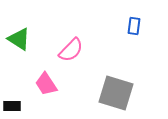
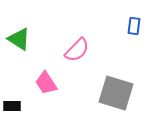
pink semicircle: moved 6 px right
pink trapezoid: moved 1 px up
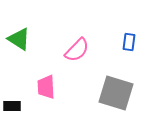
blue rectangle: moved 5 px left, 16 px down
pink trapezoid: moved 4 px down; rotated 30 degrees clockwise
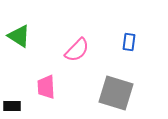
green triangle: moved 3 px up
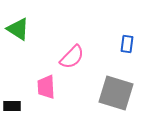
green triangle: moved 1 px left, 7 px up
blue rectangle: moved 2 px left, 2 px down
pink semicircle: moved 5 px left, 7 px down
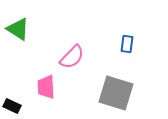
black rectangle: rotated 24 degrees clockwise
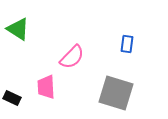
black rectangle: moved 8 px up
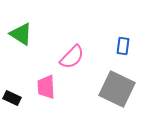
green triangle: moved 3 px right, 5 px down
blue rectangle: moved 4 px left, 2 px down
gray square: moved 1 px right, 4 px up; rotated 9 degrees clockwise
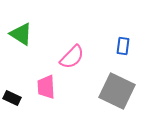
gray square: moved 2 px down
